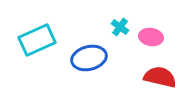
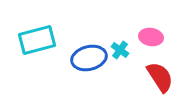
cyan cross: moved 23 px down
cyan rectangle: rotated 9 degrees clockwise
red semicircle: rotated 44 degrees clockwise
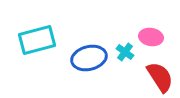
cyan cross: moved 5 px right, 2 px down
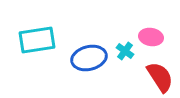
cyan rectangle: rotated 6 degrees clockwise
cyan cross: moved 1 px up
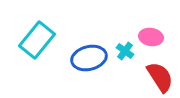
cyan rectangle: rotated 42 degrees counterclockwise
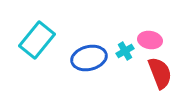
pink ellipse: moved 1 px left, 3 px down
cyan cross: rotated 24 degrees clockwise
red semicircle: moved 4 px up; rotated 12 degrees clockwise
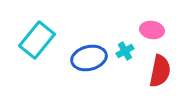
pink ellipse: moved 2 px right, 10 px up
red semicircle: moved 2 px up; rotated 32 degrees clockwise
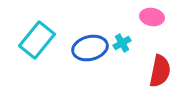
pink ellipse: moved 13 px up
cyan cross: moved 3 px left, 8 px up
blue ellipse: moved 1 px right, 10 px up
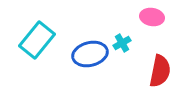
blue ellipse: moved 6 px down
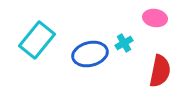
pink ellipse: moved 3 px right, 1 px down
cyan cross: moved 2 px right
